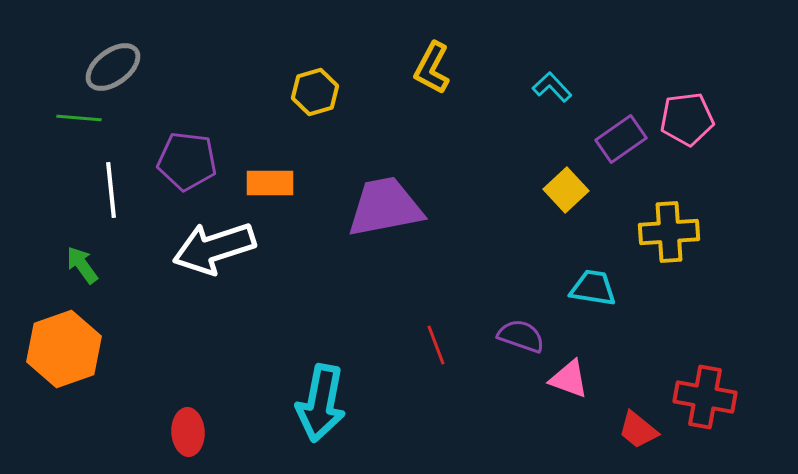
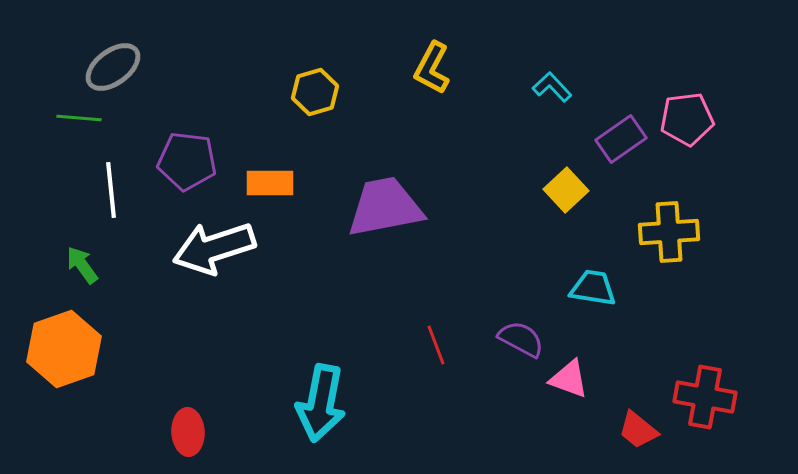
purple semicircle: moved 3 px down; rotated 9 degrees clockwise
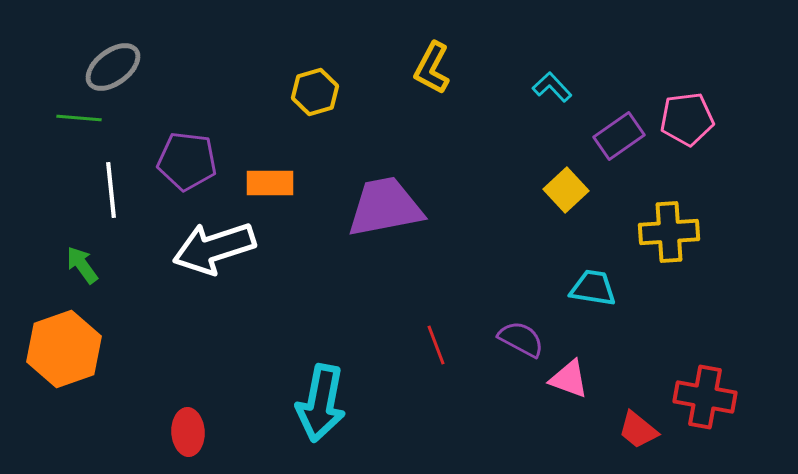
purple rectangle: moved 2 px left, 3 px up
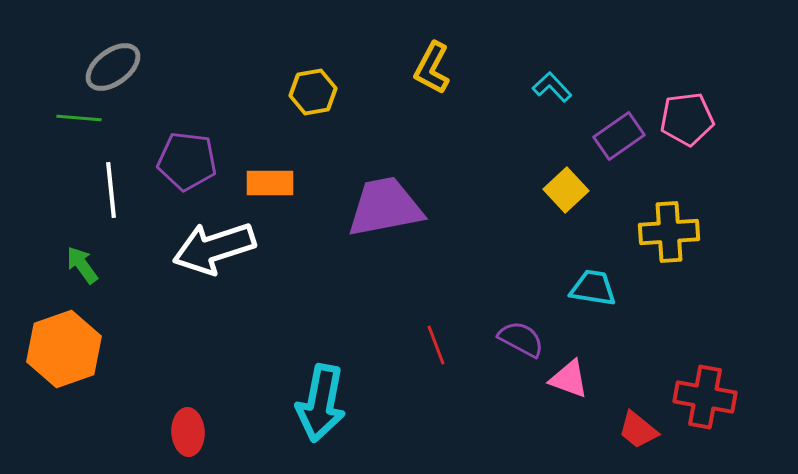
yellow hexagon: moved 2 px left; rotated 6 degrees clockwise
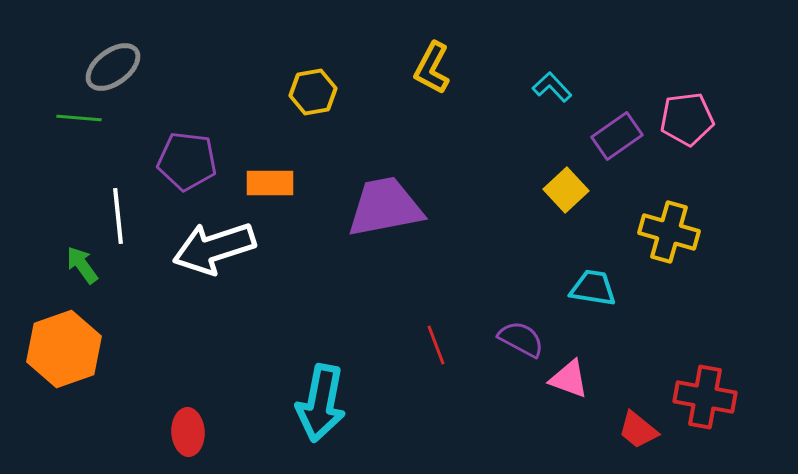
purple rectangle: moved 2 px left
white line: moved 7 px right, 26 px down
yellow cross: rotated 20 degrees clockwise
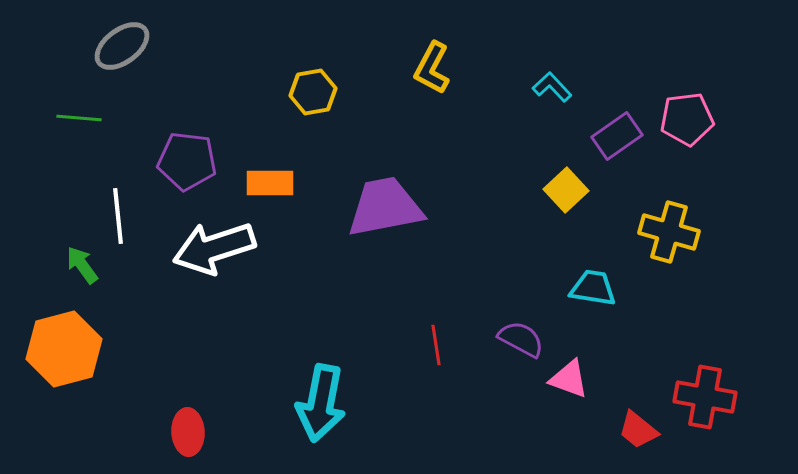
gray ellipse: moved 9 px right, 21 px up
red line: rotated 12 degrees clockwise
orange hexagon: rotated 4 degrees clockwise
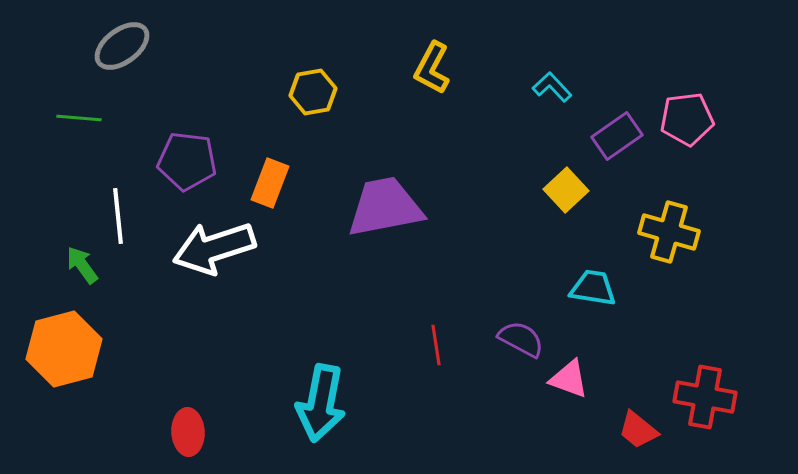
orange rectangle: rotated 69 degrees counterclockwise
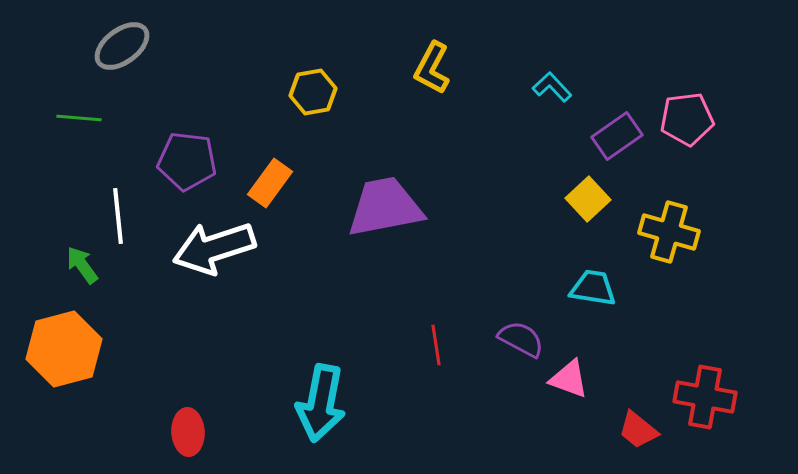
orange rectangle: rotated 15 degrees clockwise
yellow square: moved 22 px right, 9 px down
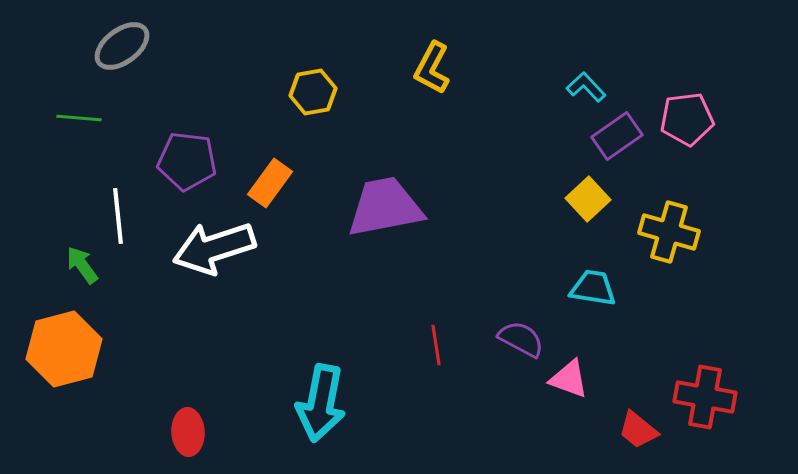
cyan L-shape: moved 34 px right
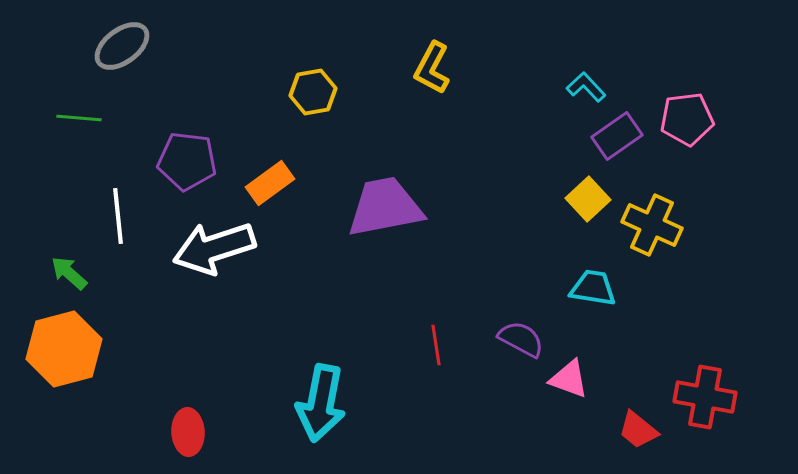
orange rectangle: rotated 18 degrees clockwise
yellow cross: moved 17 px left, 7 px up; rotated 8 degrees clockwise
green arrow: moved 13 px left, 8 px down; rotated 12 degrees counterclockwise
